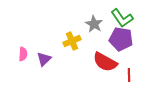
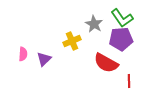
purple pentagon: rotated 15 degrees counterclockwise
red semicircle: moved 1 px right, 1 px down
red line: moved 6 px down
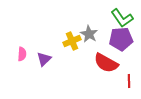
gray star: moved 5 px left, 10 px down
pink semicircle: moved 1 px left
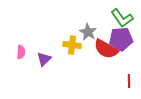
gray star: moved 1 px left, 2 px up
yellow cross: moved 4 px down; rotated 30 degrees clockwise
pink semicircle: moved 1 px left, 2 px up
red semicircle: moved 14 px up
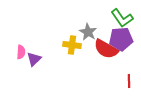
purple triangle: moved 10 px left
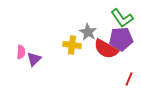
red line: moved 2 px up; rotated 24 degrees clockwise
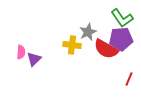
gray star: rotated 18 degrees clockwise
